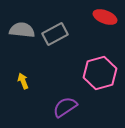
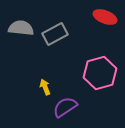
gray semicircle: moved 1 px left, 2 px up
yellow arrow: moved 22 px right, 6 px down
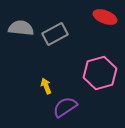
yellow arrow: moved 1 px right, 1 px up
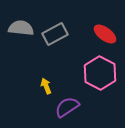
red ellipse: moved 17 px down; rotated 15 degrees clockwise
pink hexagon: rotated 16 degrees counterclockwise
purple semicircle: moved 2 px right
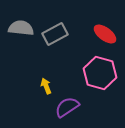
pink hexagon: rotated 12 degrees counterclockwise
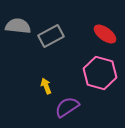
gray semicircle: moved 3 px left, 2 px up
gray rectangle: moved 4 px left, 2 px down
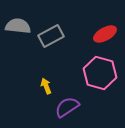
red ellipse: rotated 65 degrees counterclockwise
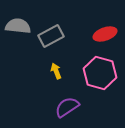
red ellipse: rotated 10 degrees clockwise
yellow arrow: moved 10 px right, 15 px up
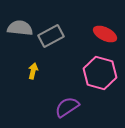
gray semicircle: moved 2 px right, 2 px down
red ellipse: rotated 45 degrees clockwise
yellow arrow: moved 23 px left; rotated 35 degrees clockwise
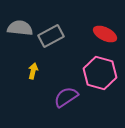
purple semicircle: moved 1 px left, 10 px up
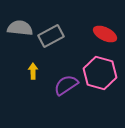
yellow arrow: rotated 14 degrees counterclockwise
purple semicircle: moved 12 px up
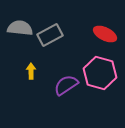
gray rectangle: moved 1 px left, 1 px up
yellow arrow: moved 2 px left
